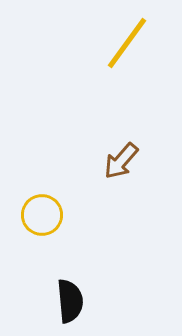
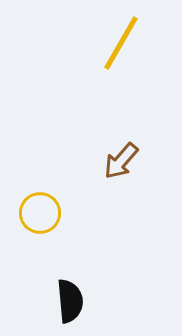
yellow line: moved 6 px left; rotated 6 degrees counterclockwise
yellow circle: moved 2 px left, 2 px up
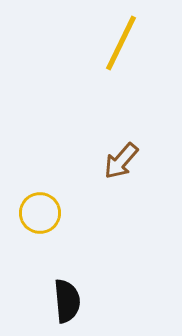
yellow line: rotated 4 degrees counterclockwise
black semicircle: moved 3 px left
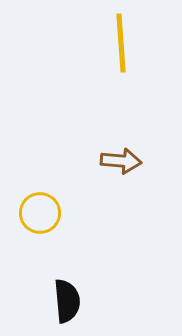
yellow line: rotated 30 degrees counterclockwise
brown arrow: rotated 126 degrees counterclockwise
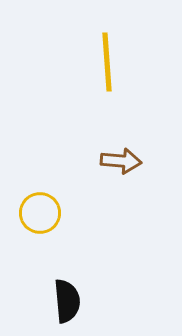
yellow line: moved 14 px left, 19 px down
